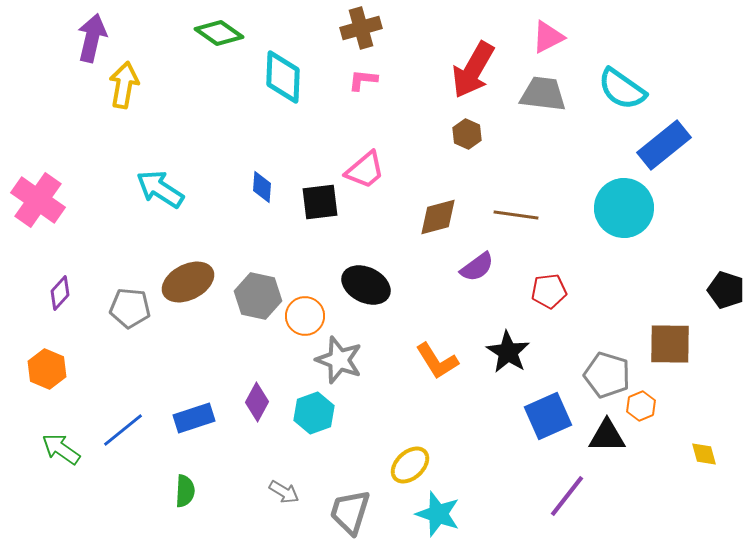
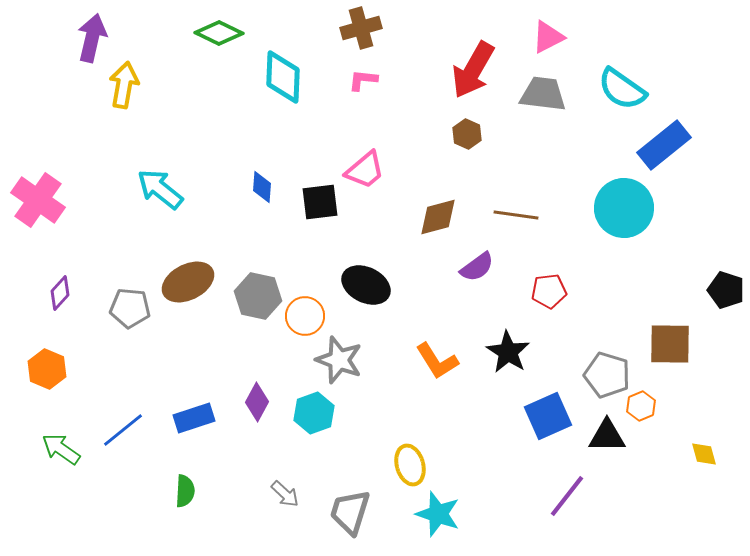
green diamond at (219, 33): rotated 9 degrees counterclockwise
cyan arrow at (160, 189): rotated 6 degrees clockwise
yellow ellipse at (410, 465): rotated 63 degrees counterclockwise
gray arrow at (284, 492): moved 1 px right, 2 px down; rotated 12 degrees clockwise
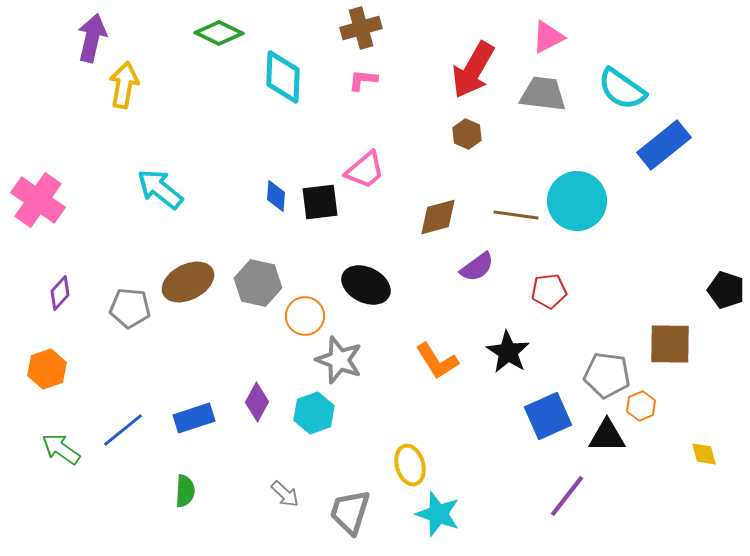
blue diamond at (262, 187): moved 14 px right, 9 px down
cyan circle at (624, 208): moved 47 px left, 7 px up
gray hexagon at (258, 296): moved 13 px up
orange hexagon at (47, 369): rotated 18 degrees clockwise
gray pentagon at (607, 375): rotated 9 degrees counterclockwise
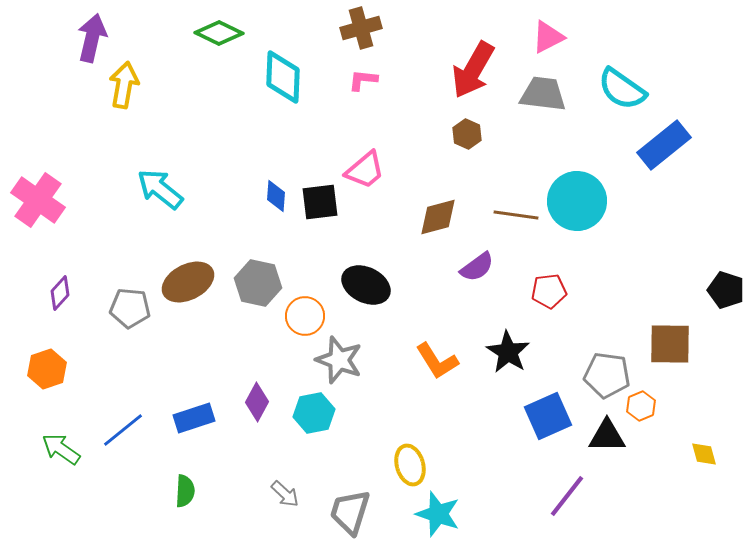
cyan hexagon at (314, 413): rotated 9 degrees clockwise
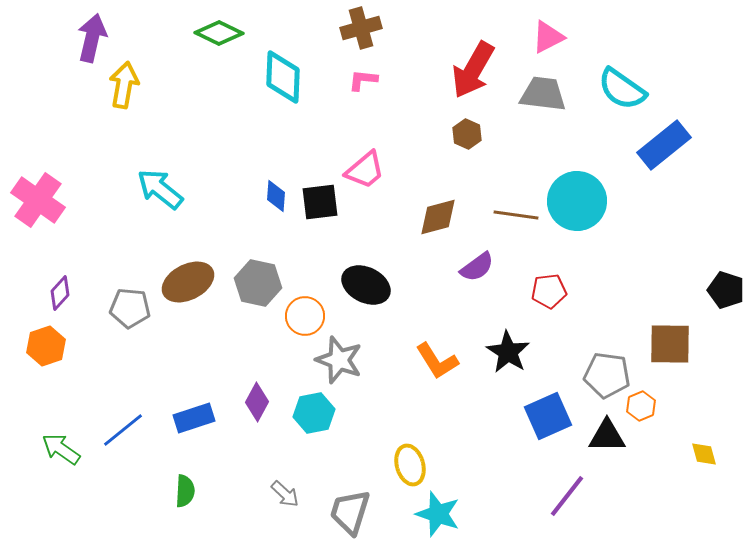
orange hexagon at (47, 369): moved 1 px left, 23 px up
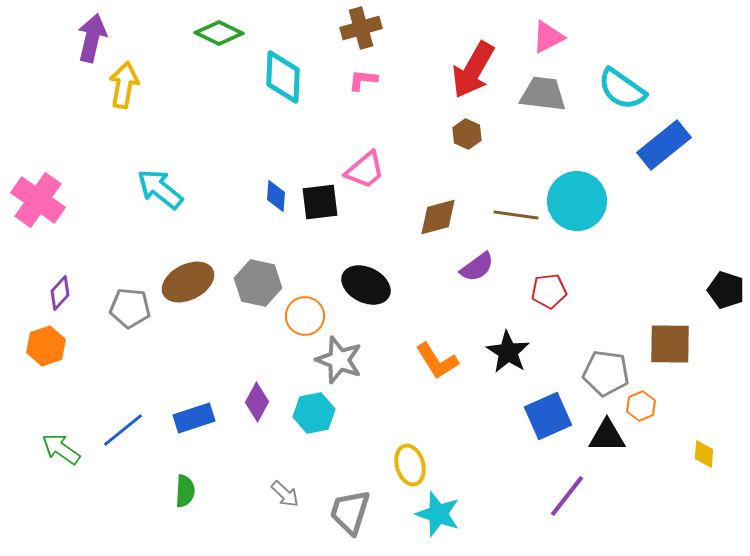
gray pentagon at (607, 375): moved 1 px left, 2 px up
yellow diamond at (704, 454): rotated 20 degrees clockwise
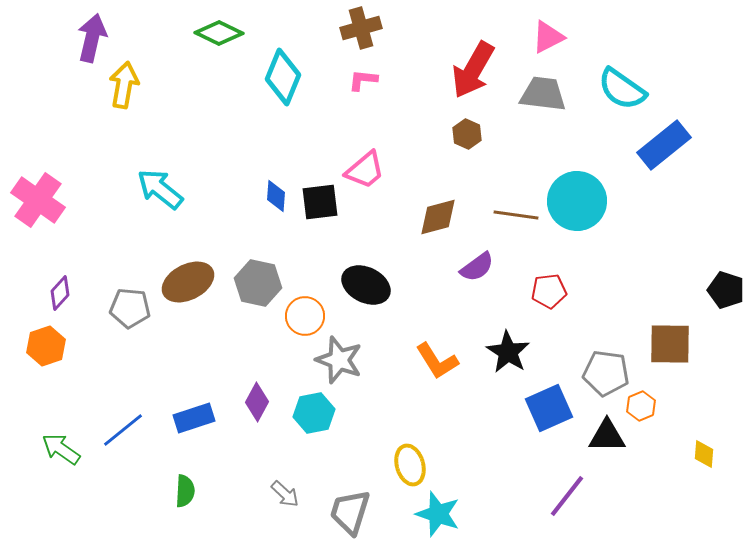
cyan diamond at (283, 77): rotated 20 degrees clockwise
blue square at (548, 416): moved 1 px right, 8 px up
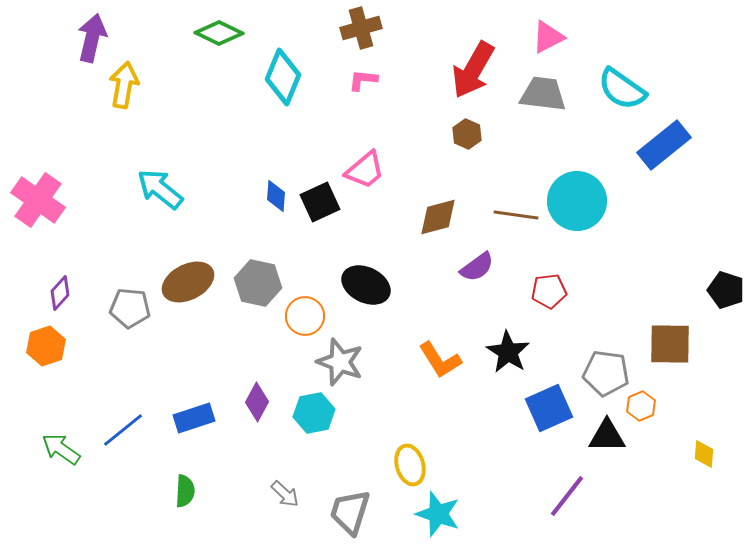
black square at (320, 202): rotated 18 degrees counterclockwise
gray star at (339, 360): moved 1 px right, 2 px down
orange L-shape at (437, 361): moved 3 px right, 1 px up
